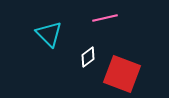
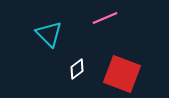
pink line: rotated 10 degrees counterclockwise
white diamond: moved 11 px left, 12 px down
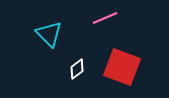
red square: moved 7 px up
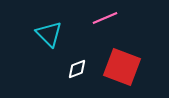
white diamond: rotated 15 degrees clockwise
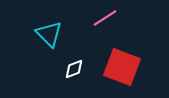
pink line: rotated 10 degrees counterclockwise
white diamond: moved 3 px left
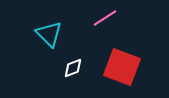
white diamond: moved 1 px left, 1 px up
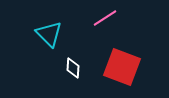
white diamond: rotated 65 degrees counterclockwise
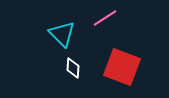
cyan triangle: moved 13 px right
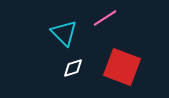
cyan triangle: moved 2 px right, 1 px up
white diamond: rotated 70 degrees clockwise
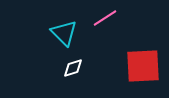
red square: moved 21 px right, 1 px up; rotated 24 degrees counterclockwise
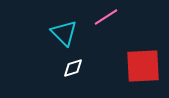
pink line: moved 1 px right, 1 px up
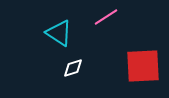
cyan triangle: moved 5 px left; rotated 12 degrees counterclockwise
